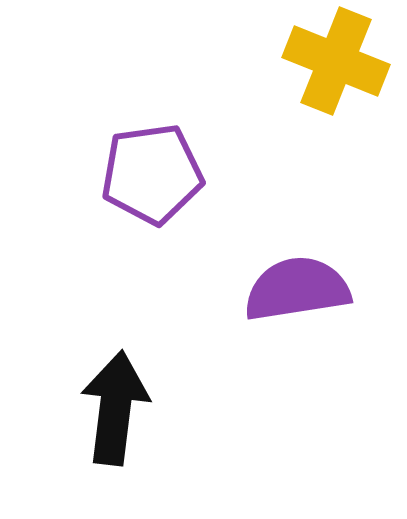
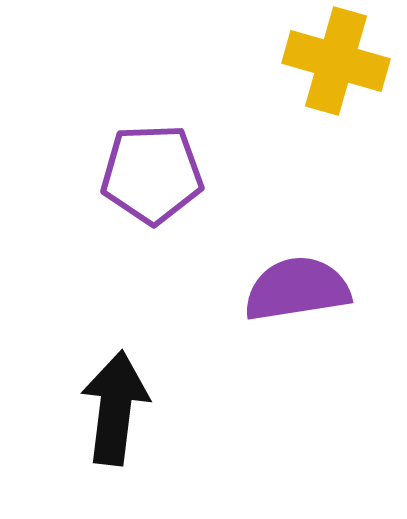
yellow cross: rotated 6 degrees counterclockwise
purple pentagon: rotated 6 degrees clockwise
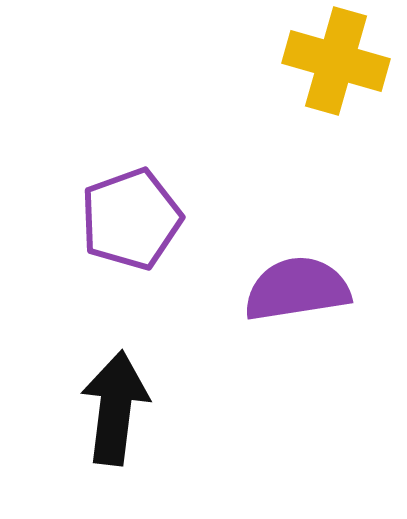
purple pentagon: moved 21 px left, 45 px down; rotated 18 degrees counterclockwise
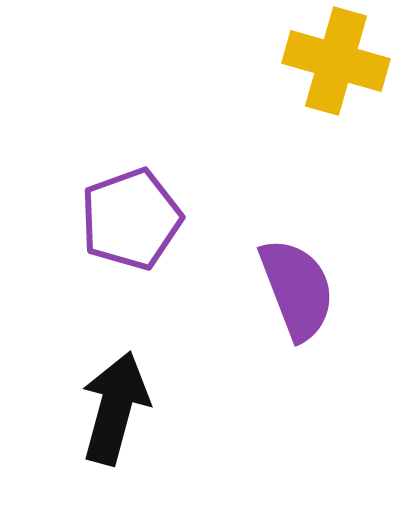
purple semicircle: rotated 78 degrees clockwise
black arrow: rotated 8 degrees clockwise
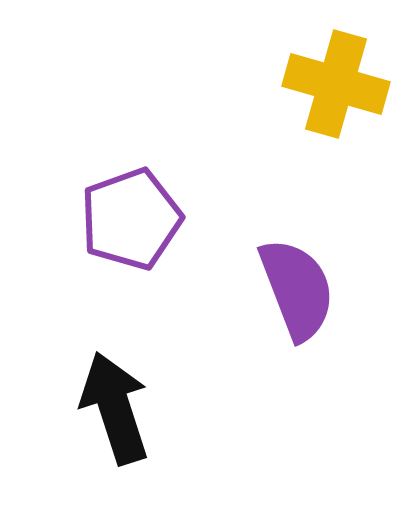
yellow cross: moved 23 px down
black arrow: rotated 33 degrees counterclockwise
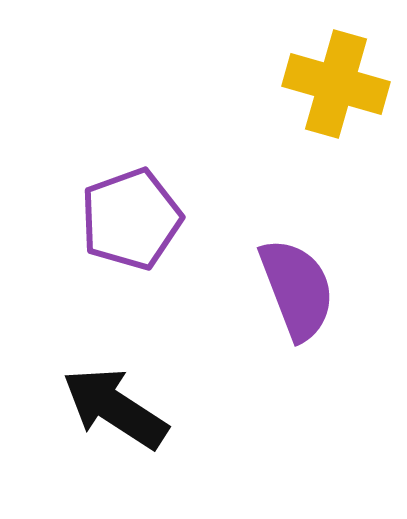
black arrow: rotated 39 degrees counterclockwise
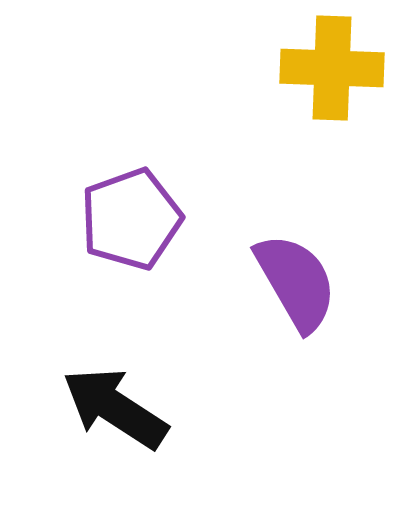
yellow cross: moved 4 px left, 16 px up; rotated 14 degrees counterclockwise
purple semicircle: moved 1 px left, 7 px up; rotated 9 degrees counterclockwise
